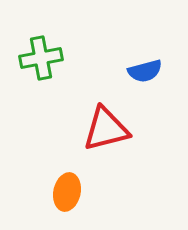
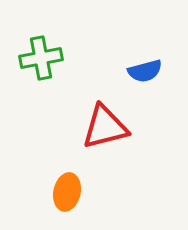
red triangle: moved 1 px left, 2 px up
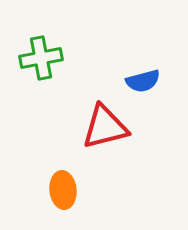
blue semicircle: moved 2 px left, 10 px down
orange ellipse: moved 4 px left, 2 px up; rotated 18 degrees counterclockwise
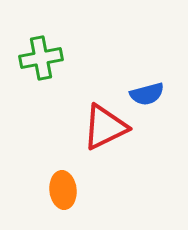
blue semicircle: moved 4 px right, 13 px down
red triangle: rotated 12 degrees counterclockwise
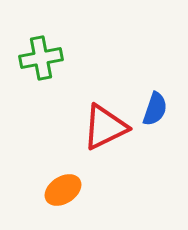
blue semicircle: moved 8 px right, 15 px down; rotated 56 degrees counterclockwise
orange ellipse: rotated 63 degrees clockwise
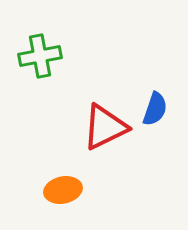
green cross: moved 1 px left, 2 px up
orange ellipse: rotated 21 degrees clockwise
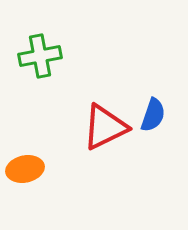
blue semicircle: moved 2 px left, 6 px down
orange ellipse: moved 38 px left, 21 px up
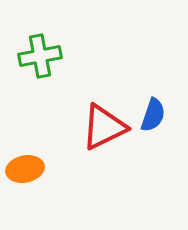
red triangle: moved 1 px left
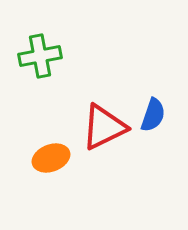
orange ellipse: moved 26 px right, 11 px up; rotated 9 degrees counterclockwise
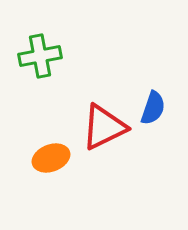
blue semicircle: moved 7 px up
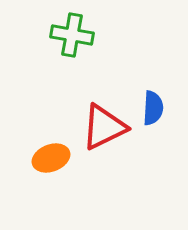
green cross: moved 32 px right, 21 px up; rotated 21 degrees clockwise
blue semicircle: rotated 16 degrees counterclockwise
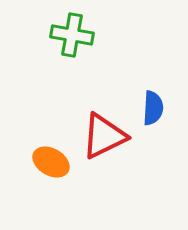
red triangle: moved 9 px down
orange ellipse: moved 4 px down; rotated 51 degrees clockwise
